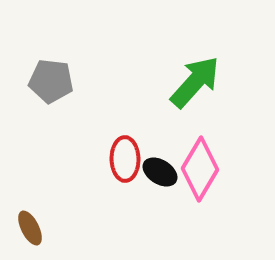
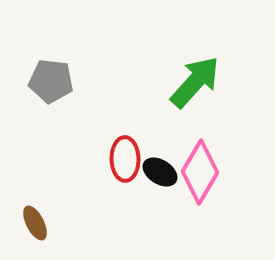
pink diamond: moved 3 px down
brown ellipse: moved 5 px right, 5 px up
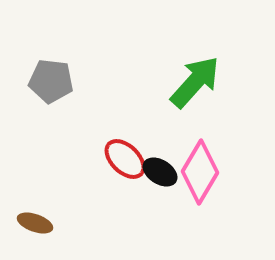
red ellipse: rotated 45 degrees counterclockwise
brown ellipse: rotated 44 degrees counterclockwise
